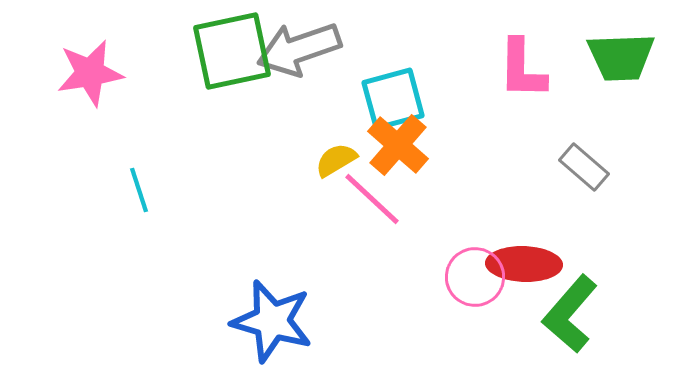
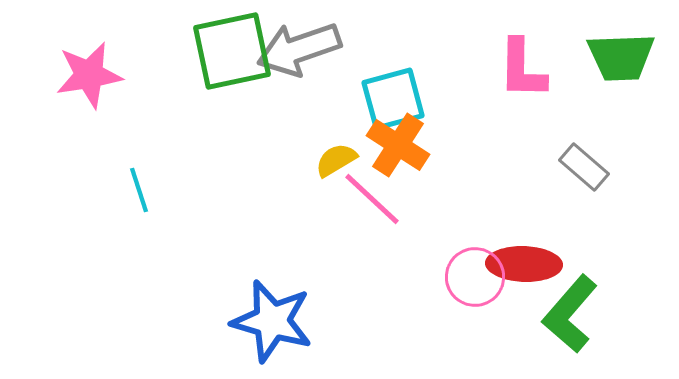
pink star: moved 1 px left, 2 px down
orange cross: rotated 8 degrees counterclockwise
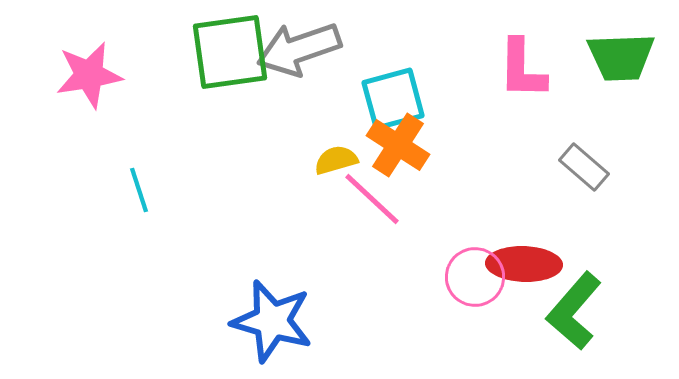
green square: moved 2 px left, 1 px down; rotated 4 degrees clockwise
yellow semicircle: rotated 15 degrees clockwise
green L-shape: moved 4 px right, 3 px up
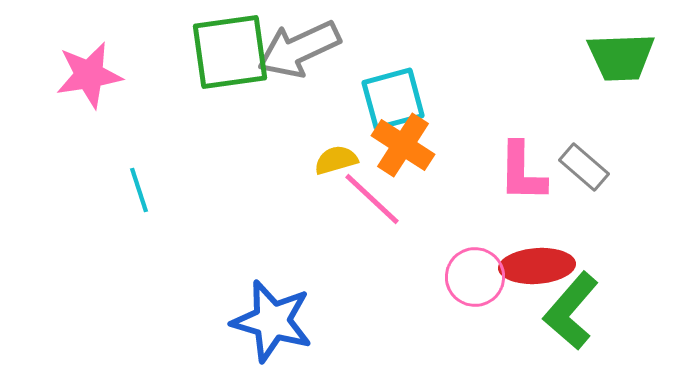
gray arrow: rotated 6 degrees counterclockwise
pink L-shape: moved 103 px down
orange cross: moved 5 px right
red ellipse: moved 13 px right, 2 px down; rotated 6 degrees counterclockwise
green L-shape: moved 3 px left
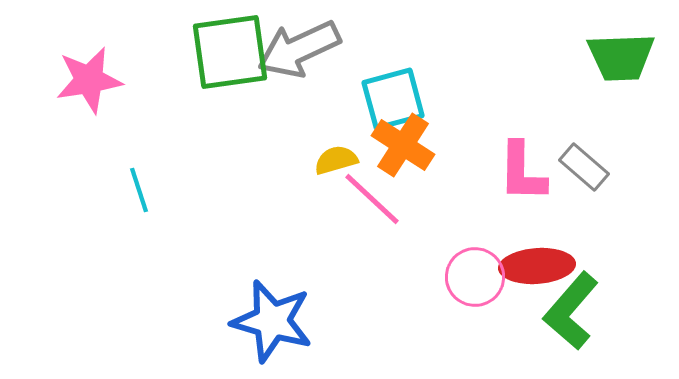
pink star: moved 5 px down
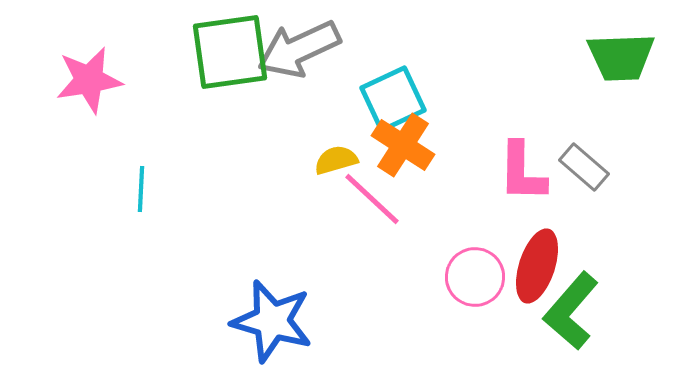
cyan square: rotated 10 degrees counterclockwise
cyan line: moved 2 px right, 1 px up; rotated 21 degrees clockwise
red ellipse: rotated 68 degrees counterclockwise
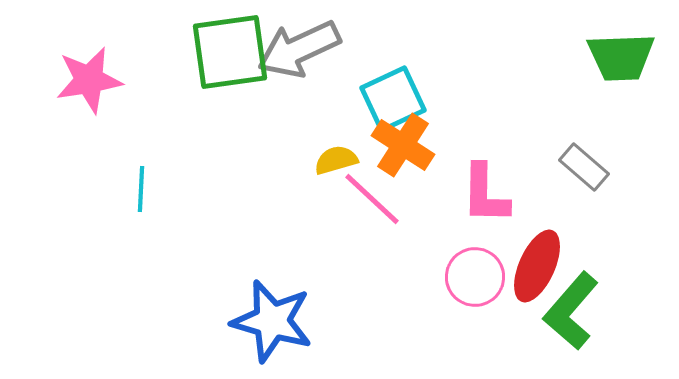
pink L-shape: moved 37 px left, 22 px down
red ellipse: rotated 6 degrees clockwise
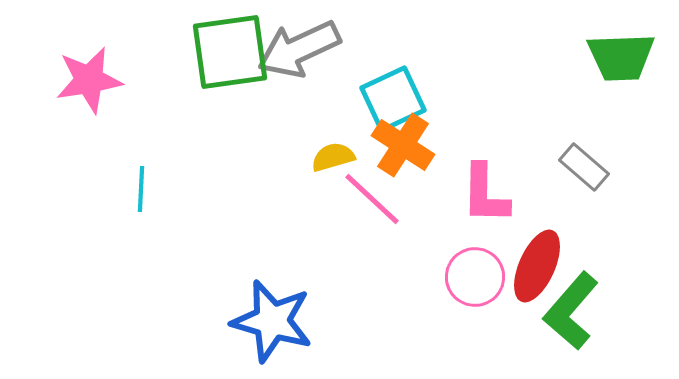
yellow semicircle: moved 3 px left, 3 px up
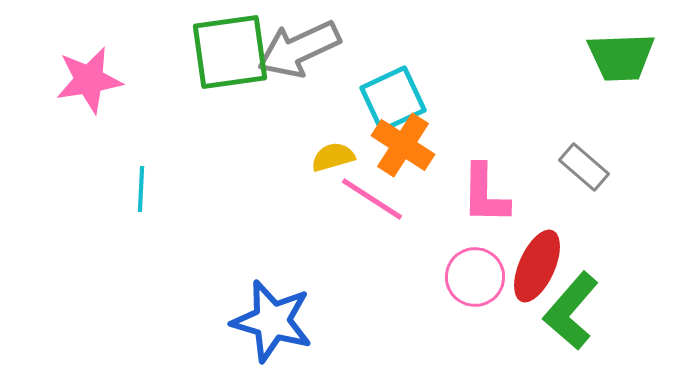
pink line: rotated 10 degrees counterclockwise
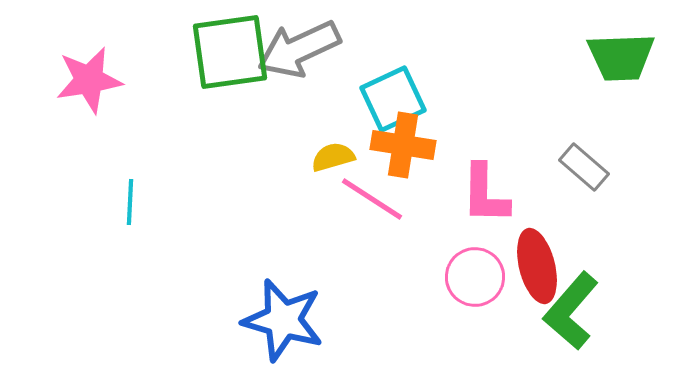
orange cross: rotated 24 degrees counterclockwise
cyan line: moved 11 px left, 13 px down
red ellipse: rotated 38 degrees counterclockwise
blue star: moved 11 px right, 1 px up
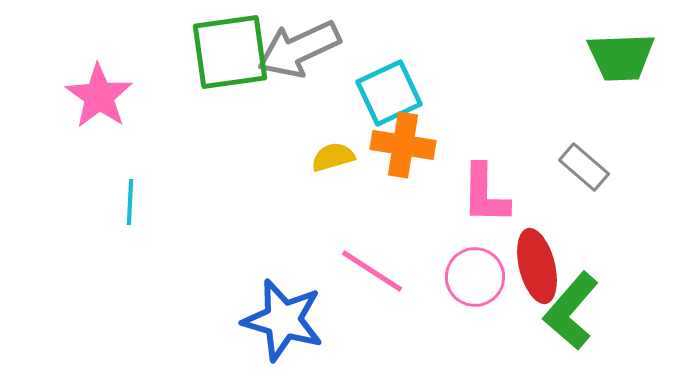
pink star: moved 10 px right, 16 px down; rotated 28 degrees counterclockwise
cyan square: moved 4 px left, 6 px up
pink line: moved 72 px down
